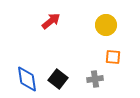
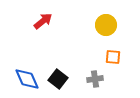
red arrow: moved 8 px left
blue diamond: rotated 16 degrees counterclockwise
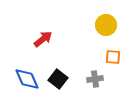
red arrow: moved 18 px down
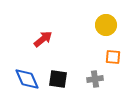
black square: rotated 30 degrees counterclockwise
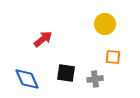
yellow circle: moved 1 px left, 1 px up
black square: moved 8 px right, 6 px up
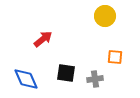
yellow circle: moved 8 px up
orange square: moved 2 px right
blue diamond: moved 1 px left
